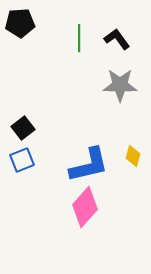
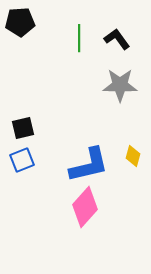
black pentagon: moved 1 px up
black square: rotated 25 degrees clockwise
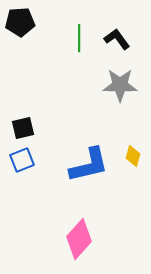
pink diamond: moved 6 px left, 32 px down
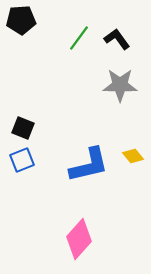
black pentagon: moved 1 px right, 2 px up
green line: rotated 36 degrees clockwise
black square: rotated 35 degrees clockwise
yellow diamond: rotated 55 degrees counterclockwise
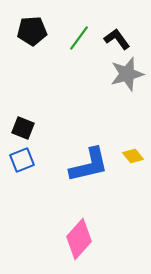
black pentagon: moved 11 px right, 11 px down
gray star: moved 7 px right, 11 px up; rotated 16 degrees counterclockwise
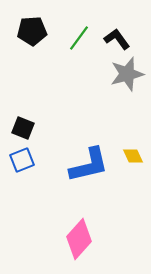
yellow diamond: rotated 15 degrees clockwise
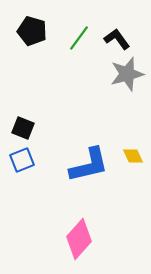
black pentagon: rotated 20 degrees clockwise
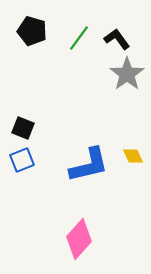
gray star: rotated 20 degrees counterclockwise
